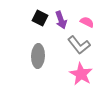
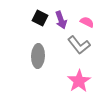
pink star: moved 2 px left, 7 px down; rotated 10 degrees clockwise
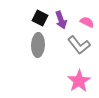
gray ellipse: moved 11 px up
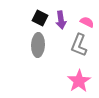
purple arrow: rotated 12 degrees clockwise
gray L-shape: rotated 60 degrees clockwise
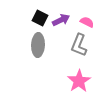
purple arrow: rotated 108 degrees counterclockwise
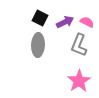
purple arrow: moved 4 px right, 2 px down
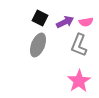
pink semicircle: moved 1 px left; rotated 144 degrees clockwise
gray ellipse: rotated 20 degrees clockwise
